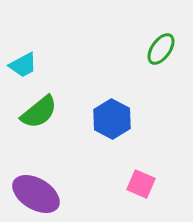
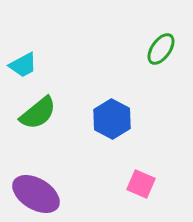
green semicircle: moved 1 px left, 1 px down
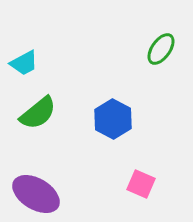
cyan trapezoid: moved 1 px right, 2 px up
blue hexagon: moved 1 px right
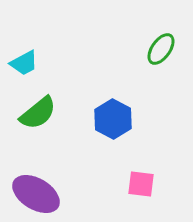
pink square: rotated 16 degrees counterclockwise
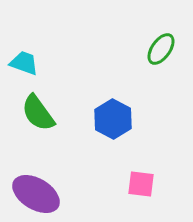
cyan trapezoid: rotated 132 degrees counterclockwise
green semicircle: rotated 93 degrees clockwise
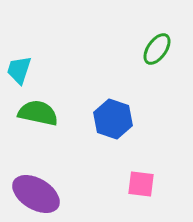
green ellipse: moved 4 px left
cyan trapezoid: moved 5 px left, 7 px down; rotated 92 degrees counterclockwise
green semicircle: rotated 138 degrees clockwise
blue hexagon: rotated 9 degrees counterclockwise
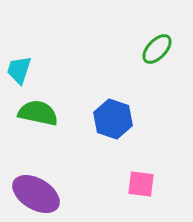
green ellipse: rotated 8 degrees clockwise
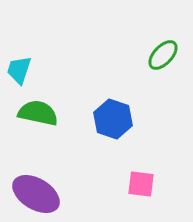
green ellipse: moved 6 px right, 6 px down
